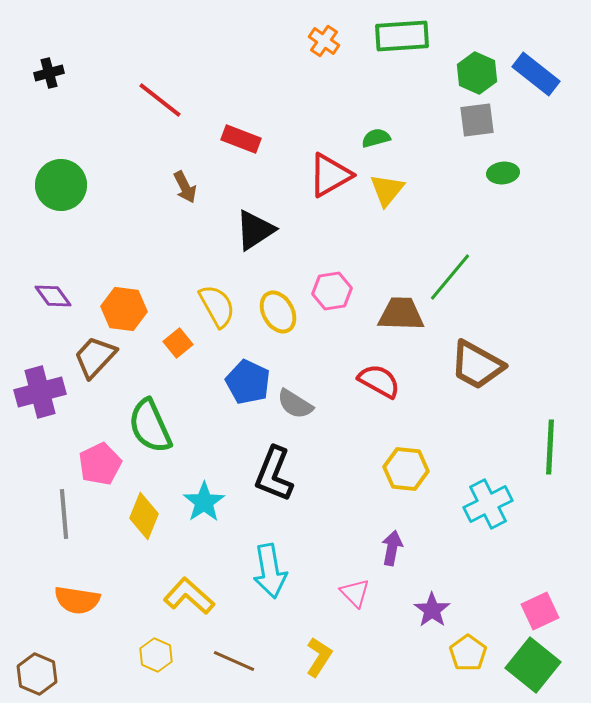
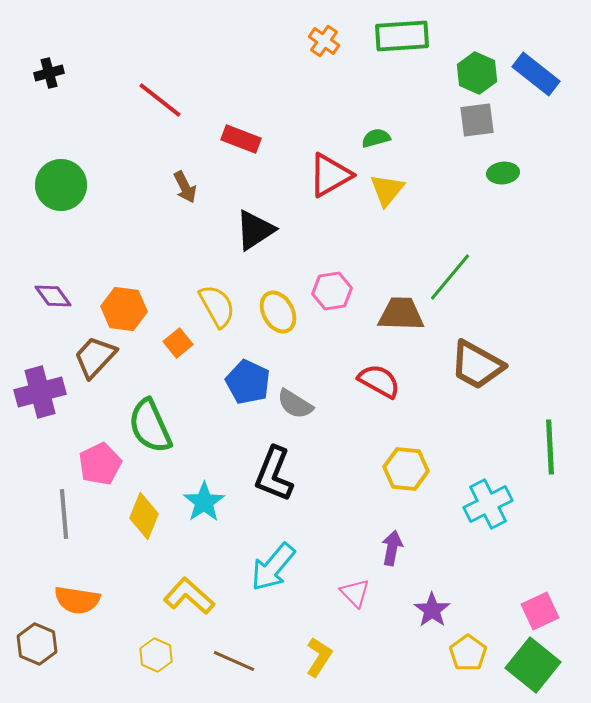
green line at (550, 447): rotated 6 degrees counterclockwise
cyan arrow at (270, 571): moved 3 px right, 4 px up; rotated 50 degrees clockwise
brown hexagon at (37, 674): moved 30 px up
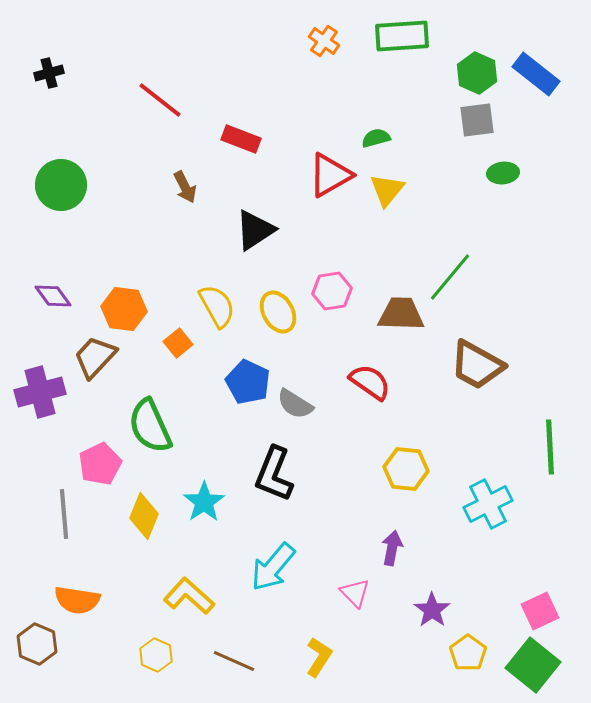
red semicircle at (379, 381): moved 9 px left, 1 px down; rotated 6 degrees clockwise
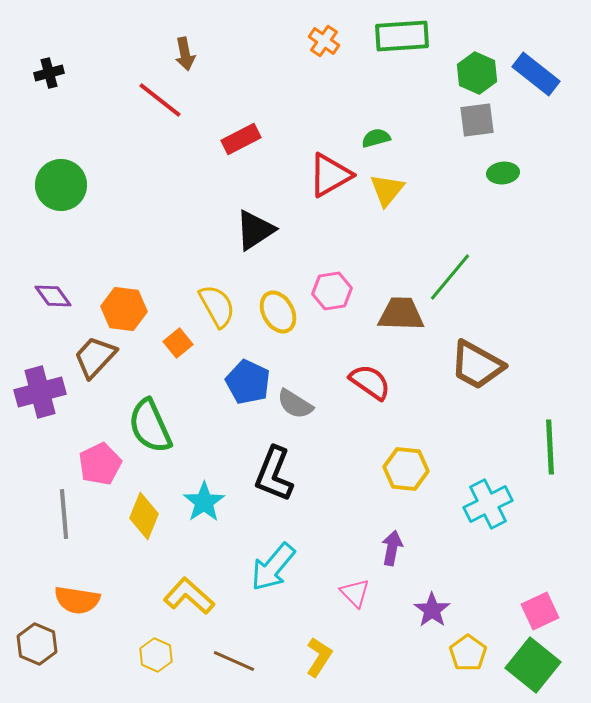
red rectangle at (241, 139): rotated 48 degrees counterclockwise
brown arrow at (185, 187): moved 133 px up; rotated 16 degrees clockwise
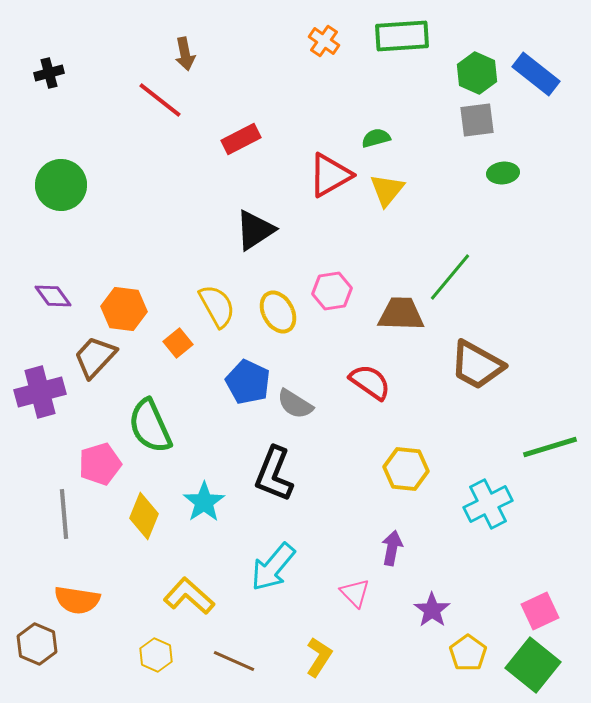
green line at (550, 447): rotated 76 degrees clockwise
pink pentagon at (100, 464): rotated 9 degrees clockwise
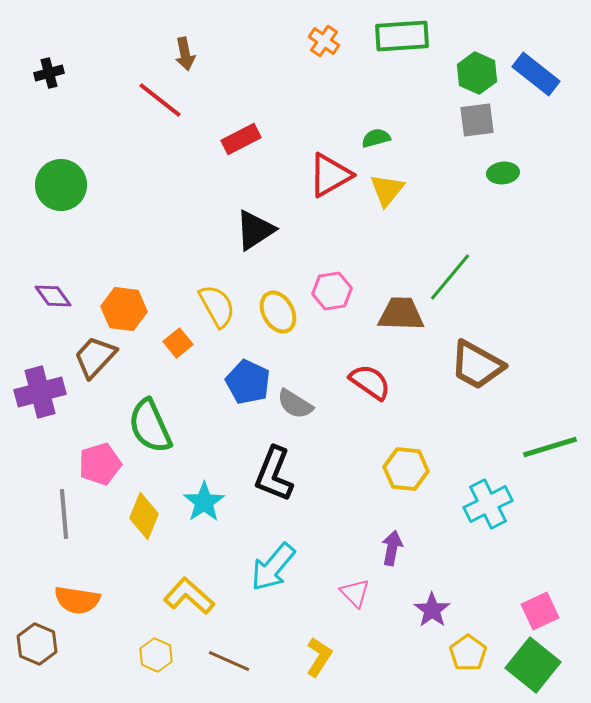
brown line at (234, 661): moved 5 px left
